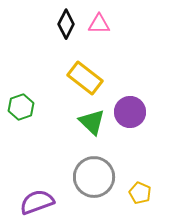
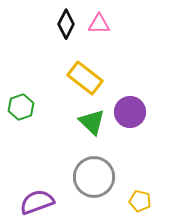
yellow pentagon: moved 8 px down; rotated 10 degrees counterclockwise
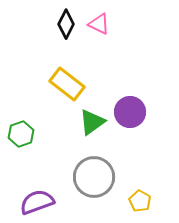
pink triangle: rotated 25 degrees clockwise
yellow rectangle: moved 18 px left, 6 px down
green hexagon: moved 27 px down
green triangle: rotated 40 degrees clockwise
yellow pentagon: rotated 15 degrees clockwise
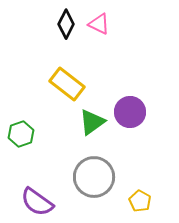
purple semicircle: rotated 124 degrees counterclockwise
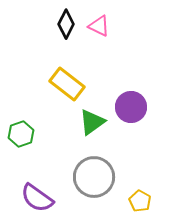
pink triangle: moved 2 px down
purple circle: moved 1 px right, 5 px up
purple semicircle: moved 4 px up
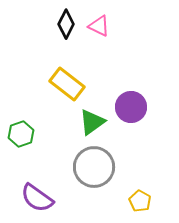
gray circle: moved 10 px up
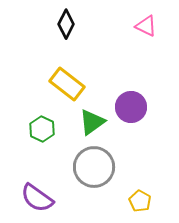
pink triangle: moved 47 px right
green hexagon: moved 21 px right, 5 px up; rotated 15 degrees counterclockwise
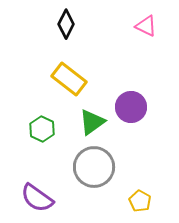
yellow rectangle: moved 2 px right, 5 px up
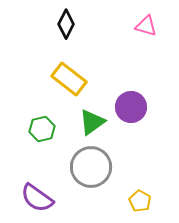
pink triangle: rotated 10 degrees counterclockwise
green hexagon: rotated 20 degrees clockwise
gray circle: moved 3 px left
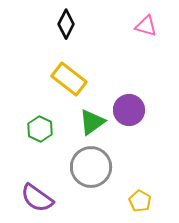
purple circle: moved 2 px left, 3 px down
green hexagon: moved 2 px left; rotated 20 degrees counterclockwise
